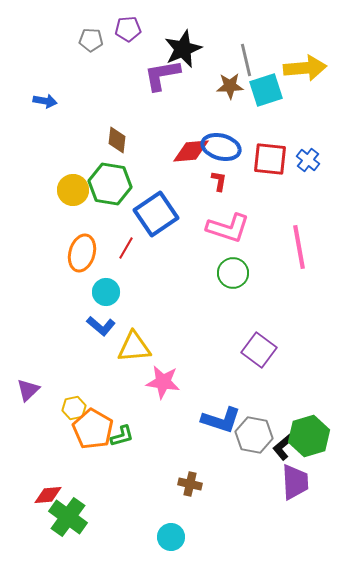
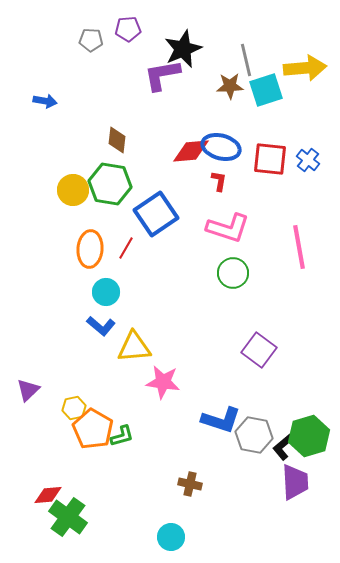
orange ellipse at (82, 253): moved 8 px right, 4 px up; rotated 12 degrees counterclockwise
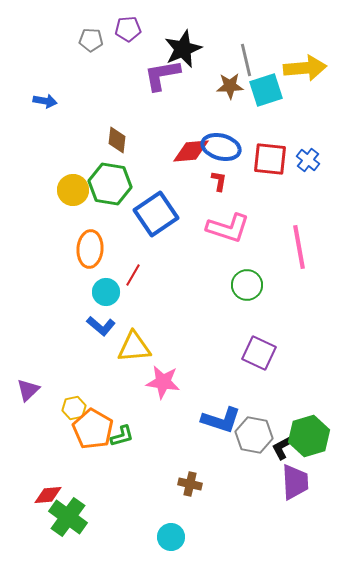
red line at (126, 248): moved 7 px right, 27 px down
green circle at (233, 273): moved 14 px right, 12 px down
purple square at (259, 350): moved 3 px down; rotated 12 degrees counterclockwise
black L-shape at (283, 447): rotated 12 degrees clockwise
